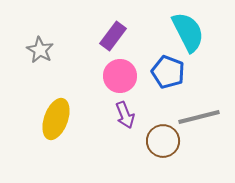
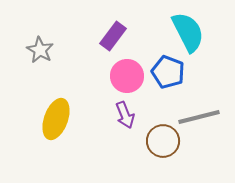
pink circle: moved 7 px right
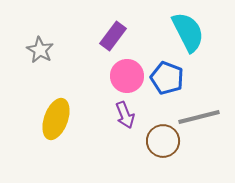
blue pentagon: moved 1 px left, 6 px down
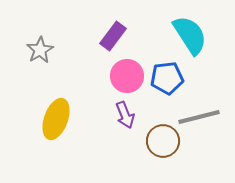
cyan semicircle: moved 2 px right, 3 px down; rotated 6 degrees counterclockwise
gray star: rotated 12 degrees clockwise
blue pentagon: rotated 28 degrees counterclockwise
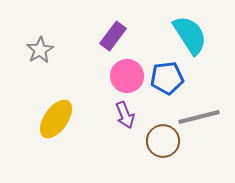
yellow ellipse: rotated 15 degrees clockwise
